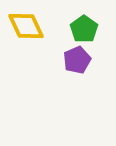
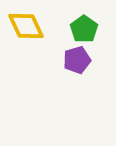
purple pentagon: rotated 8 degrees clockwise
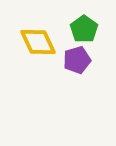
yellow diamond: moved 12 px right, 16 px down
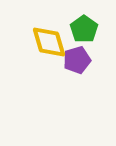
yellow diamond: moved 11 px right; rotated 9 degrees clockwise
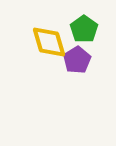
purple pentagon: rotated 16 degrees counterclockwise
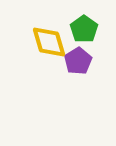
purple pentagon: moved 1 px right, 1 px down
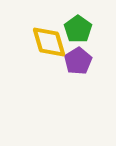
green pentagon: moved 6 px left
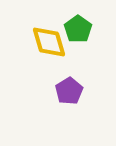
purple pentagon: moved 9 px left, 30 px down
